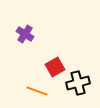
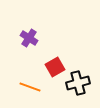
purple cross: moved 4 px right, 4 px down
orange line: moved 7 px left, 4 px up
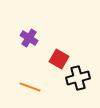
red square: moved 4 px right, 8 px up; rotated 30 degrees counterclockwise
black cross: moved 5 px up
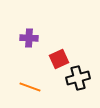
purple cross: rotated 30 degrees counterclockwise
red square: rotated 36 degrees clockwise
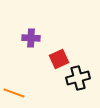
purple cross: moved 2 px right
orange line: moved 16 px left, 6 px down
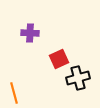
purple cross: moved 1 px left, 5 px up
orange line: rotated 55 degrees clockwise
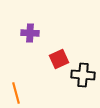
black cross: moved 5 px right, 3 px up; rotated 20 degrees clockwise
orange line: moved 2 px right
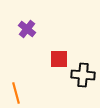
purple cross: moved 3 px left, 4 px up; rotated 36 degrees clockwise
red square: rotated 24 degrees clockwise
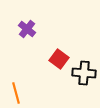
red square: rotated 36 degrees clockwise
black cross: moved 1 px right, 2 px up
